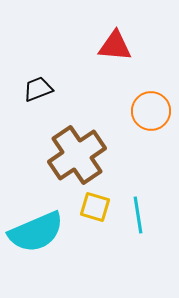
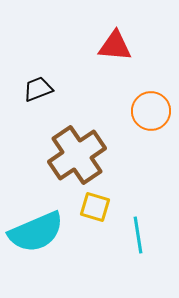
cyan line: moved 20 px down
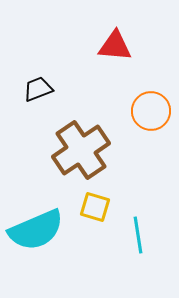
brown cross: moved 4 px right, 5 px up
cyan semicircle: moved 2 px up
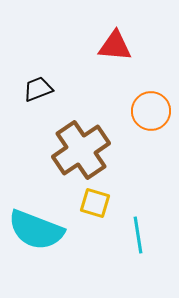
yellow square: moved 4 px up
cyan semicircle: rotated 44 degrees clockwise
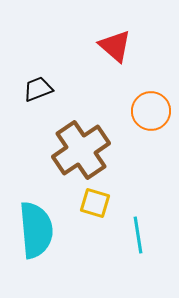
red triangle: rotated 36 degrees clockwise
cyan semicircle: rotated 116 degrees counterclockwise
